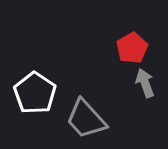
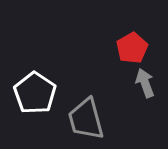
gray trapezoid: rotated 27 degrees clockwise
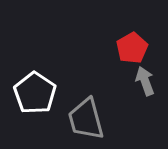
gray arrow: moved 2 px up
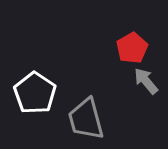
gray arrow: moved 1 px right; rotated 20 degrees counterclockwise
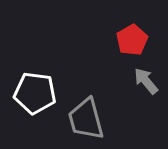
red pentagon: moved 8 px up
white pentagon: rotated 27 degrees counterclockwise
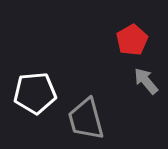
white pentagon: rotated 12 degrees counterclockwise
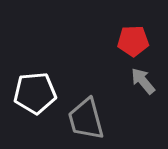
red pentagon: moved 1 px right, 1 px down; rotated 28 degrees clockwise
gray arrow: moved 3 px left
